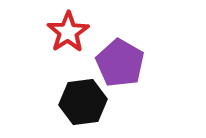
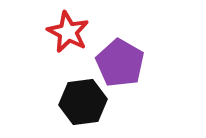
red star: rotated 12 degrees counterclockwise
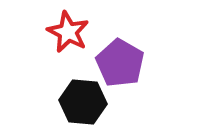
black hexagon: rotated 12 degrees clockwise
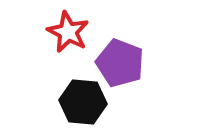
purple pentagon: rotated 9 degrees counterclockwise
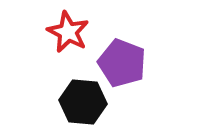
purple pentagon: moved 2 px right
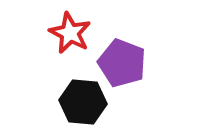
red star: moved 2 px right, 1 px down
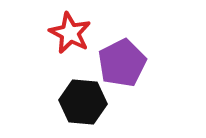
purple pentagon: rotated 24 degrees clockwise
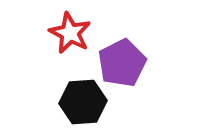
black hexagon: rotated 9 degrees counterclockwise
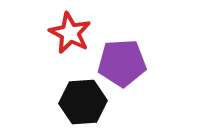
purple pentagon: rotated 24 degrees clockwise
